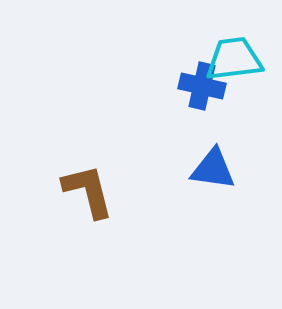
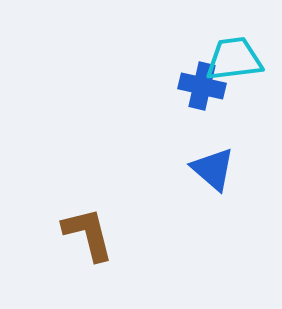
blue triangle: rotated 33 degrees clockwise
brown L-shape: moved 43 px down
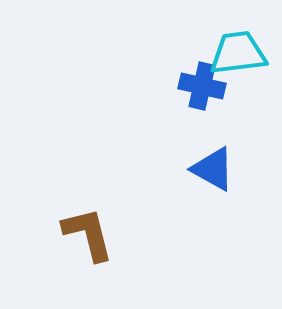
cyan trapezoid: moved 4 px right, 6 px up
blue triangle: rotated 12 degrees counterclockwise
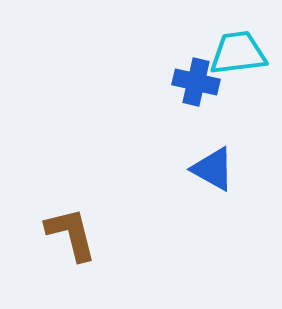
blue cross: moved 6 px left, 4 px up
brown L-shape: moved 17 px left
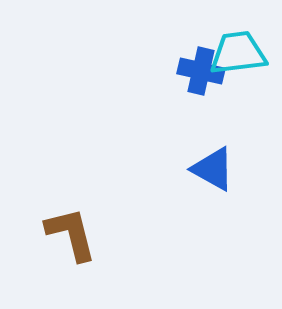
blue cross: moved 5 px right, 11 px up
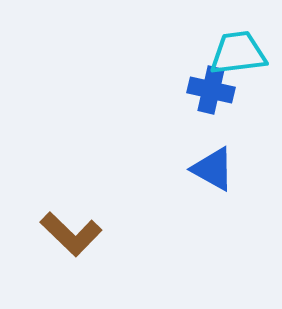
blue cross: moved 10 px right, 19 px down
brown L-shape: rotated 148 degrees clockwise
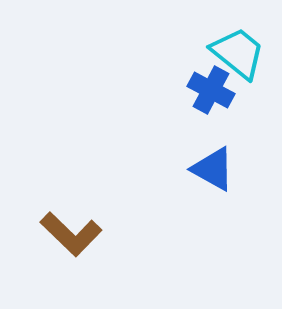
cyan trapezoid: rotated 46 degrees clockwise
blue cross: rotated 15 degrees clockwise
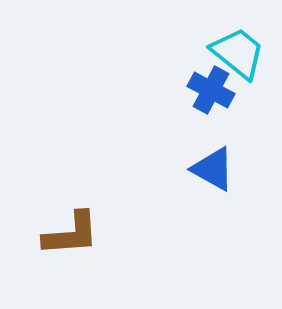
brown L-shape: rotated 48 degrees counterclockwise
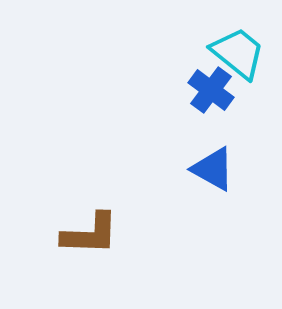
blue cross: rotated 9 degrees clockwise
brown L-shape: moved 19 px right; rotated 6 degrees clockwise
